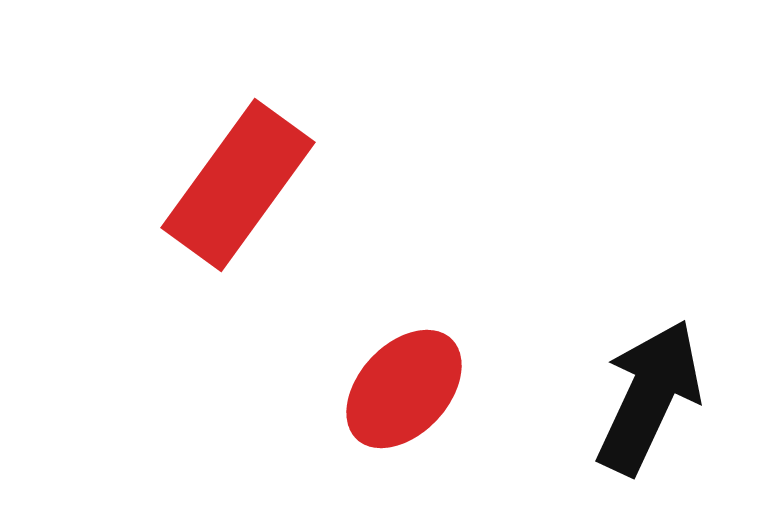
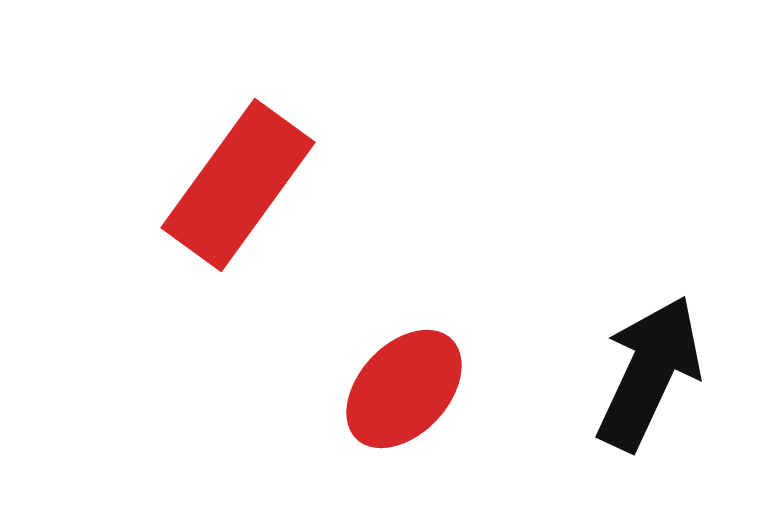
black arrow: moved 24 px up
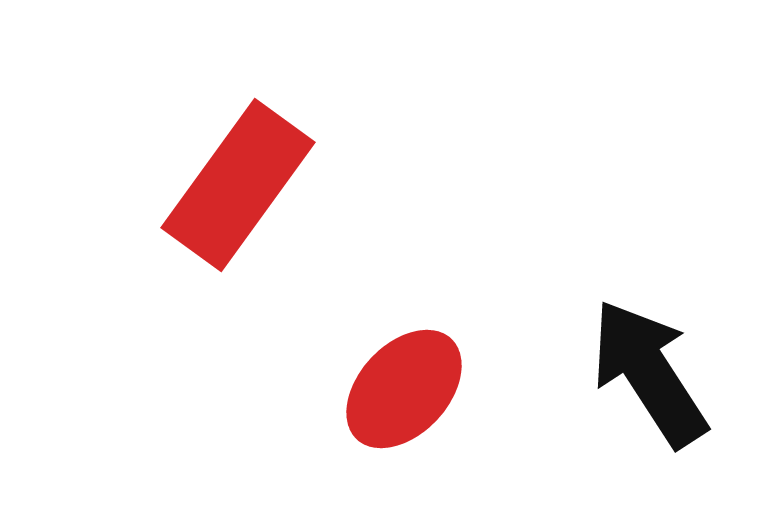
black arrow: rotated 58 degrees counterclockwise
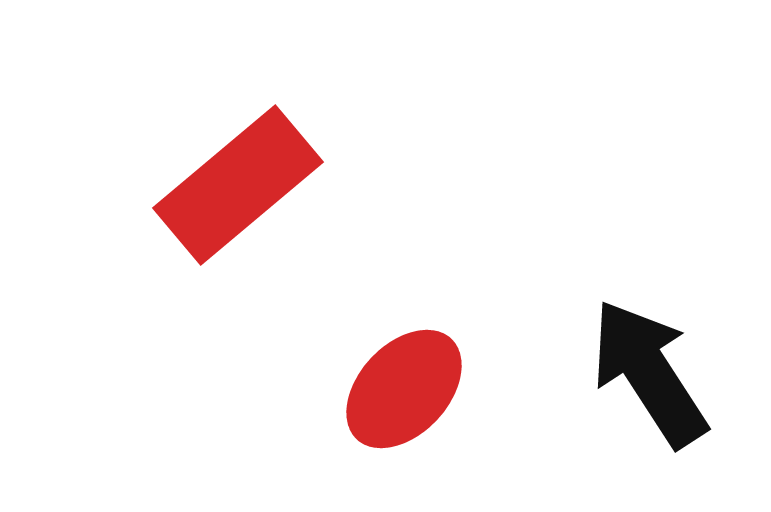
red rectangle: rotated 14 degrees clockwise
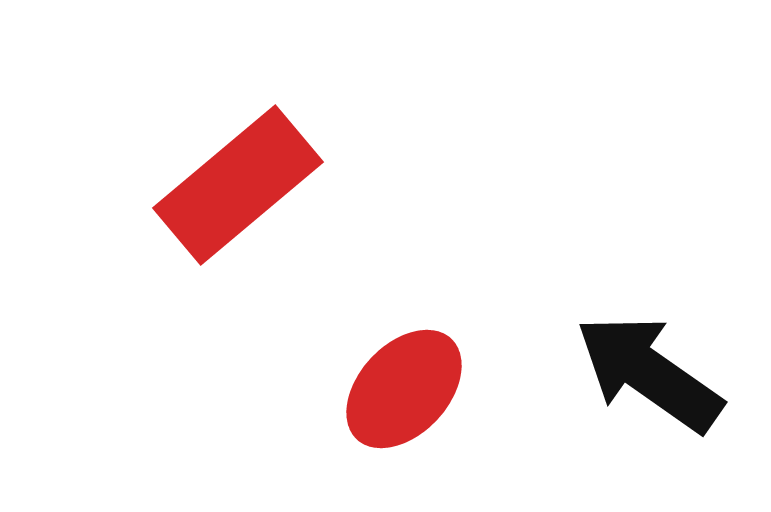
black arrow: rotated 22 degrees counterclockwise
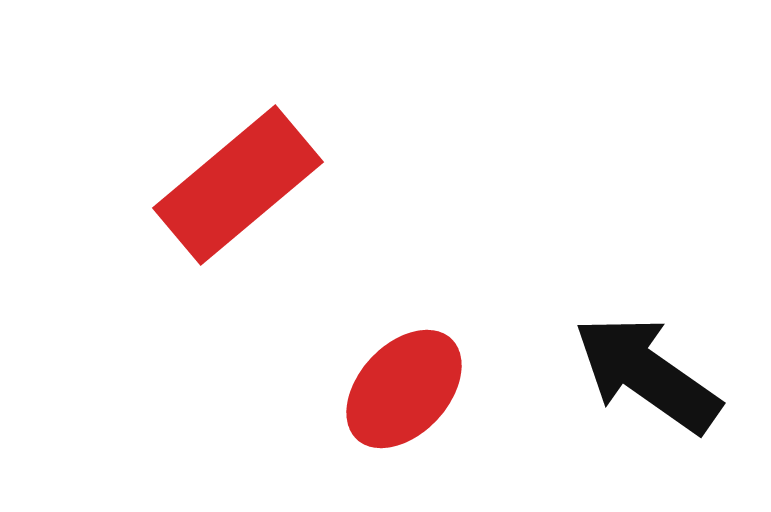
black arrow: moved 2 px left, 1 px down
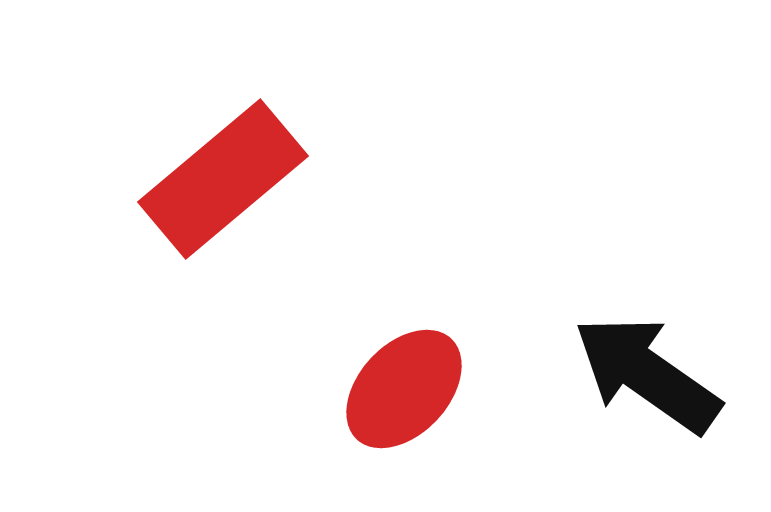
red rectangle: moved 15 px left, 6 px up
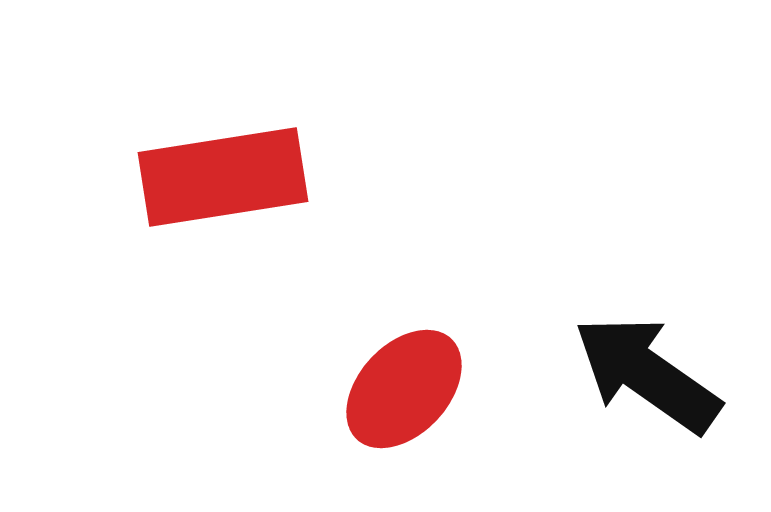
red rectangle: moved 2 px up; rotated 31 degrees clockwise
